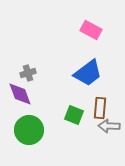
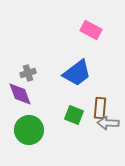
blue trapezoid: moved 11 px left
gray arrow: moved 1 px left, 3 px up
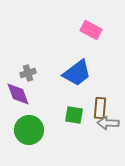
purple diamond: moved 2 px left
green square: rotated 12 degrees counterclockwise
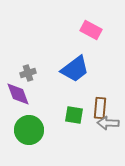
blue trapezoid: moved 2 px left, 4 px up
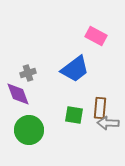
pink rectangle: moved 5 px right, 6 px down
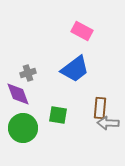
pink rectangle: moved 14 px left, 5 px up
green square: moved 16 px left
green circle: moved 6 px left, 2 px up
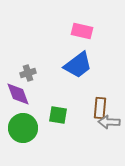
pink rectangle: rotated 15 degrees counterclockwise
blue trapezoid: moved 3 px right, 4 px up
gray arrow: moved 1 px right, 1 px up
